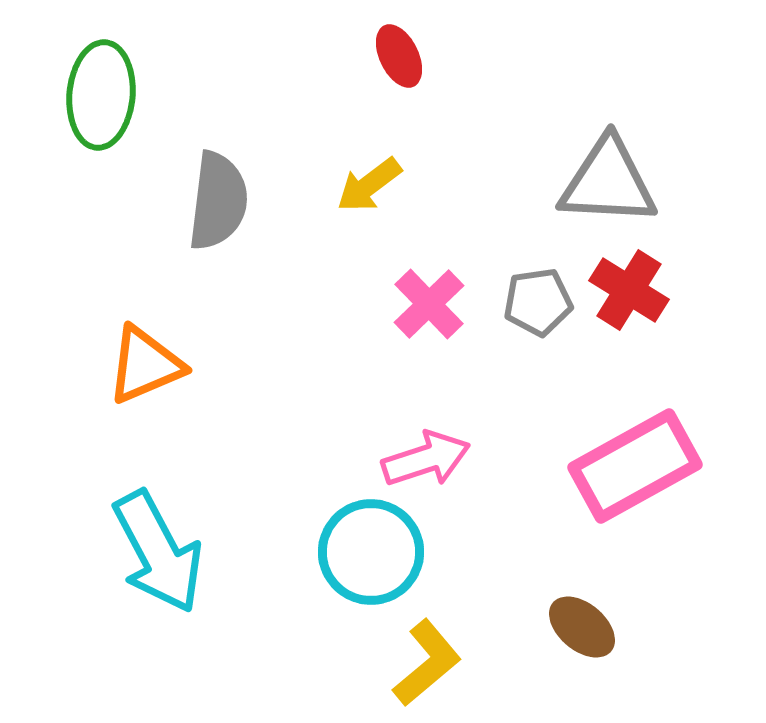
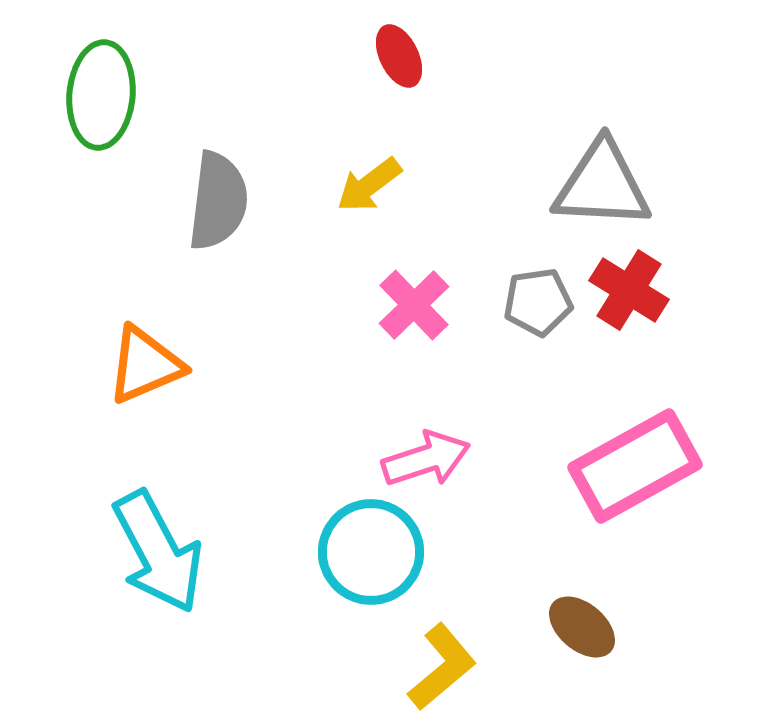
gray triangle: moved 6 px left, 3 px down
pink cross: moved 15 px left, 1 px down
yellow L-shape: moved 15 px right, 4 px down
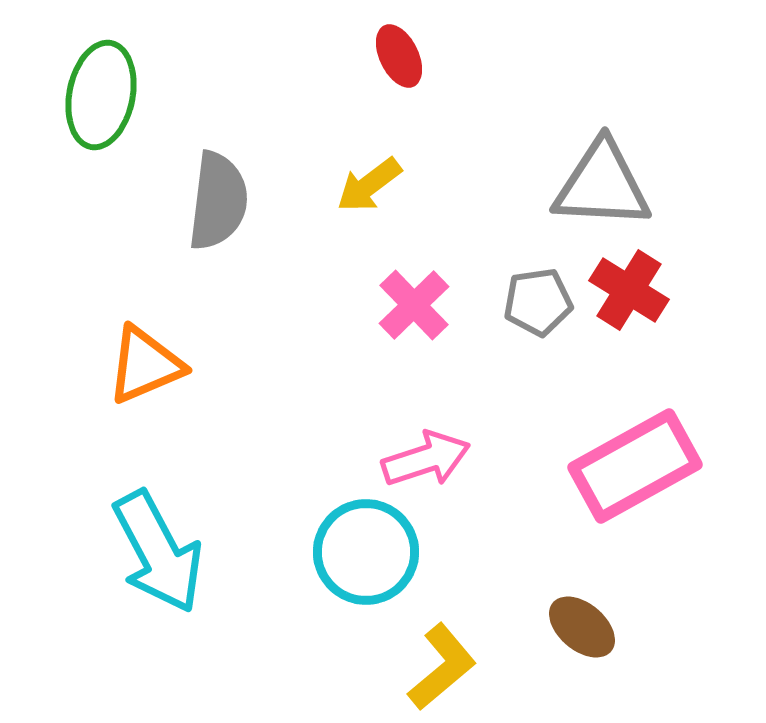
green ellipse: rotated 6 degrees clockwise
cyan circle: moved 5 px left
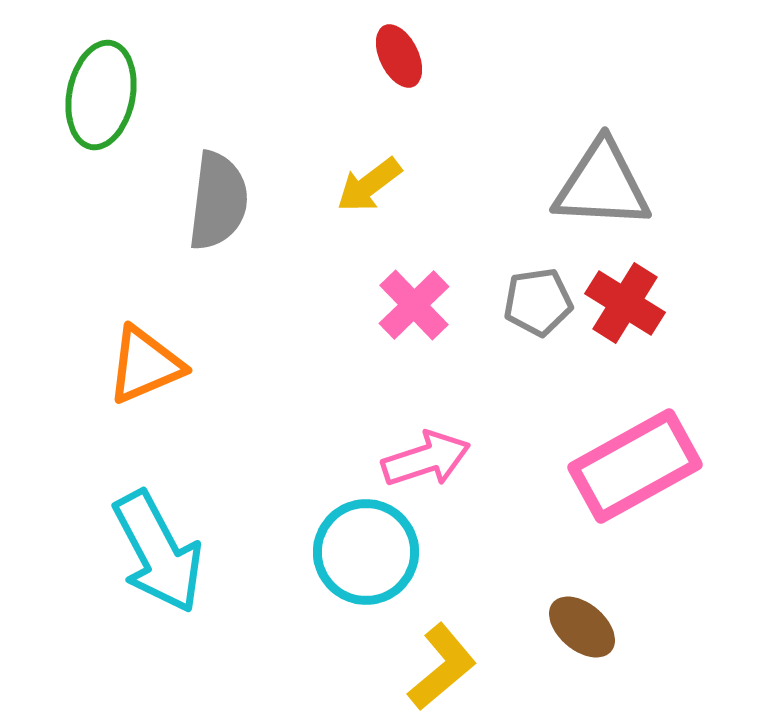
red cross: moved 4 px left, 13 px down
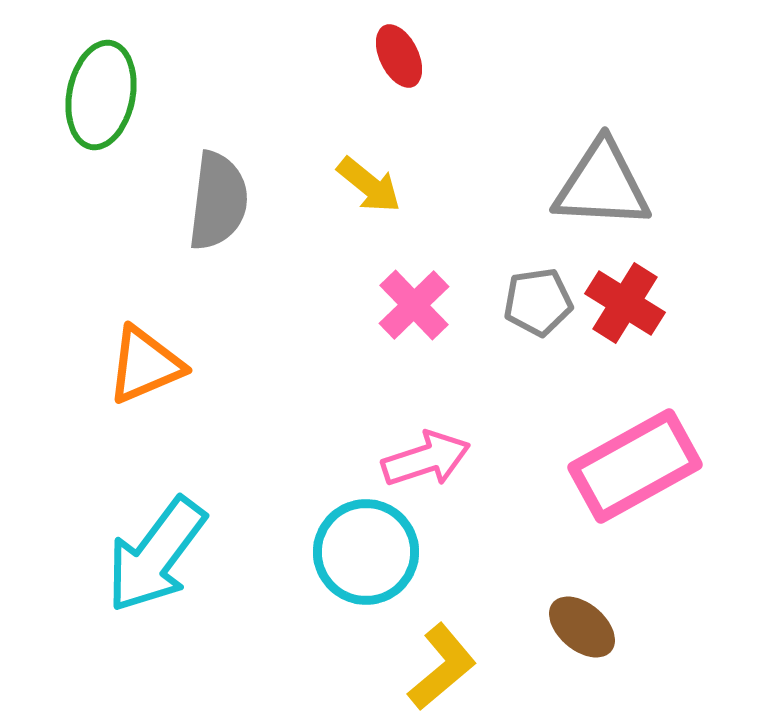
yellow arrow: rotated 104 degrees counterclockwise
cyan arrow: moved 2 px left, 3 px down; rotated 65 degrees clockwise
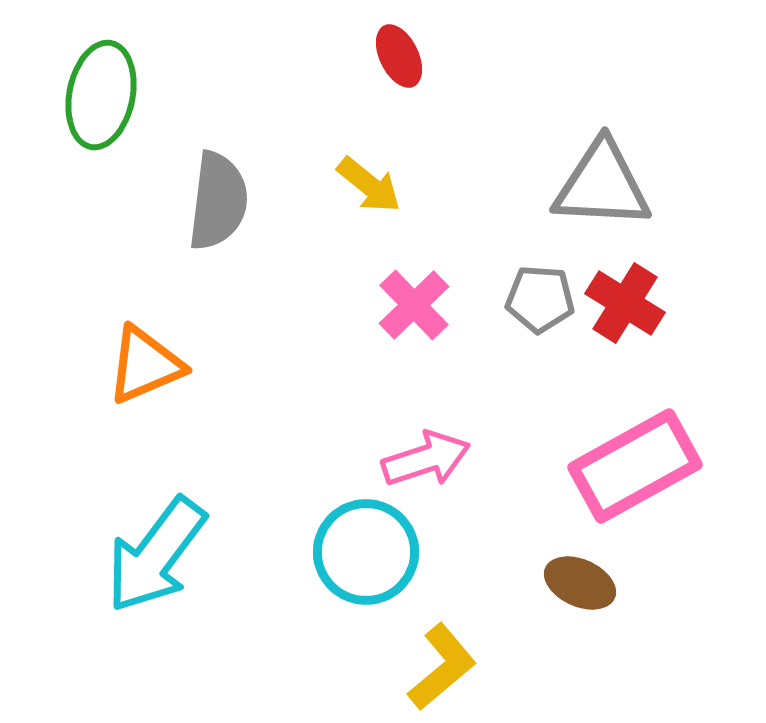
gray pentagon: moved 2 px right, 3 px up; rotated 12 degrees clockwise
brown ellipse: moved 2 px left, 44 px up; rotated 16 degrees counterclockwise
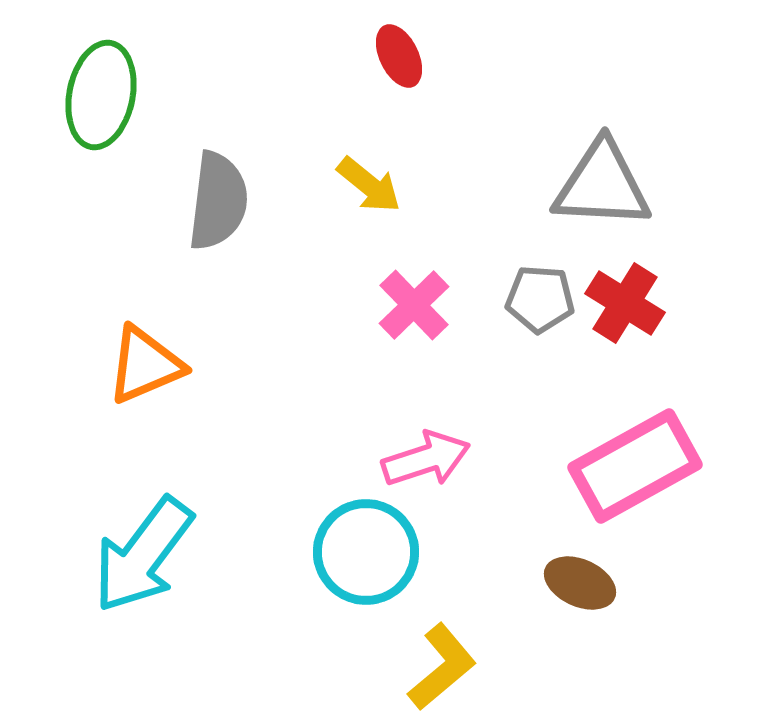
cyan arrow: moved 13 px left
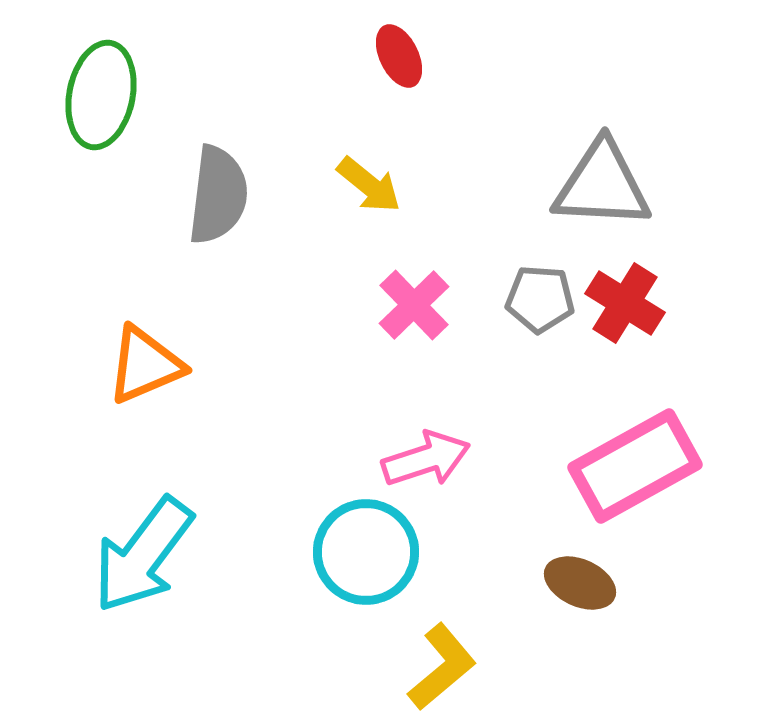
gray semicircle: moved 6 px up
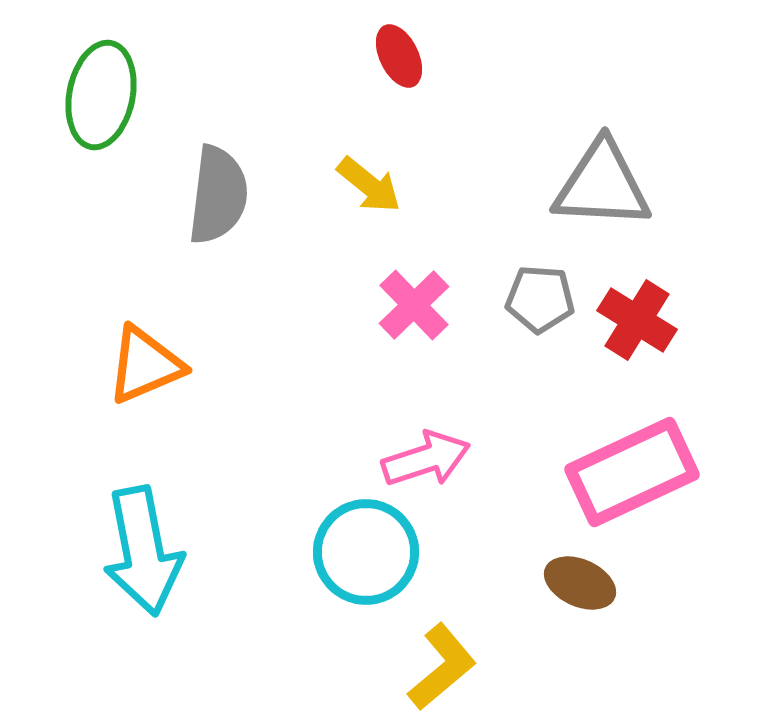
red cross: moved 12 px right, 17 px down
pink rectangle: moved 3 px left, 6 px down; rotated 4 degrees clockwise
cyan arrow: moved 4 px up; rotated 48 degrees counterclockwise
